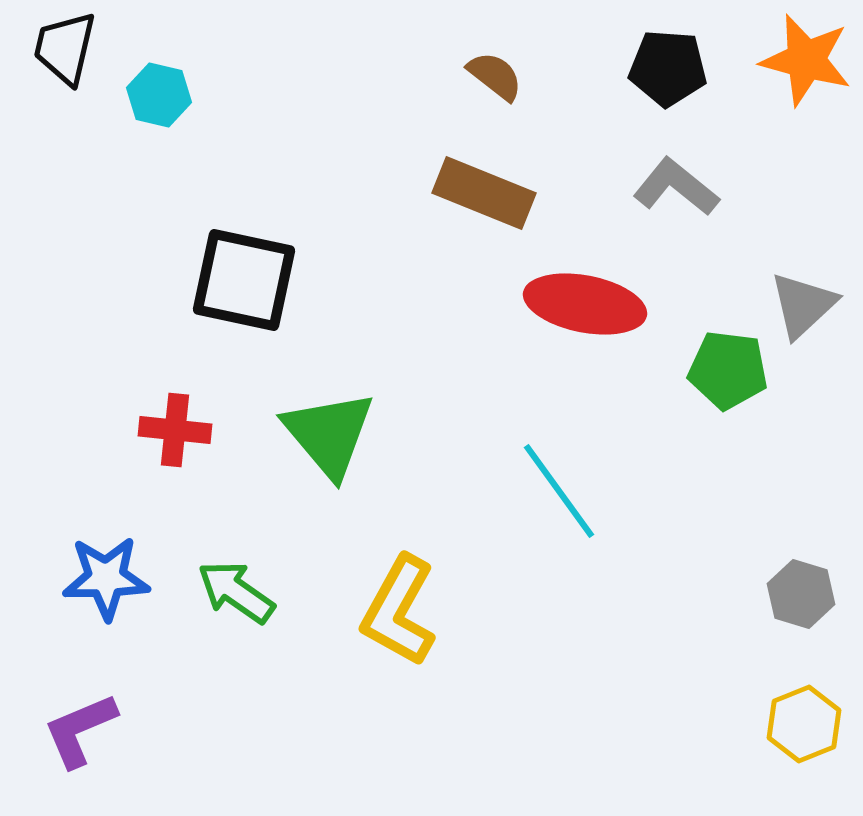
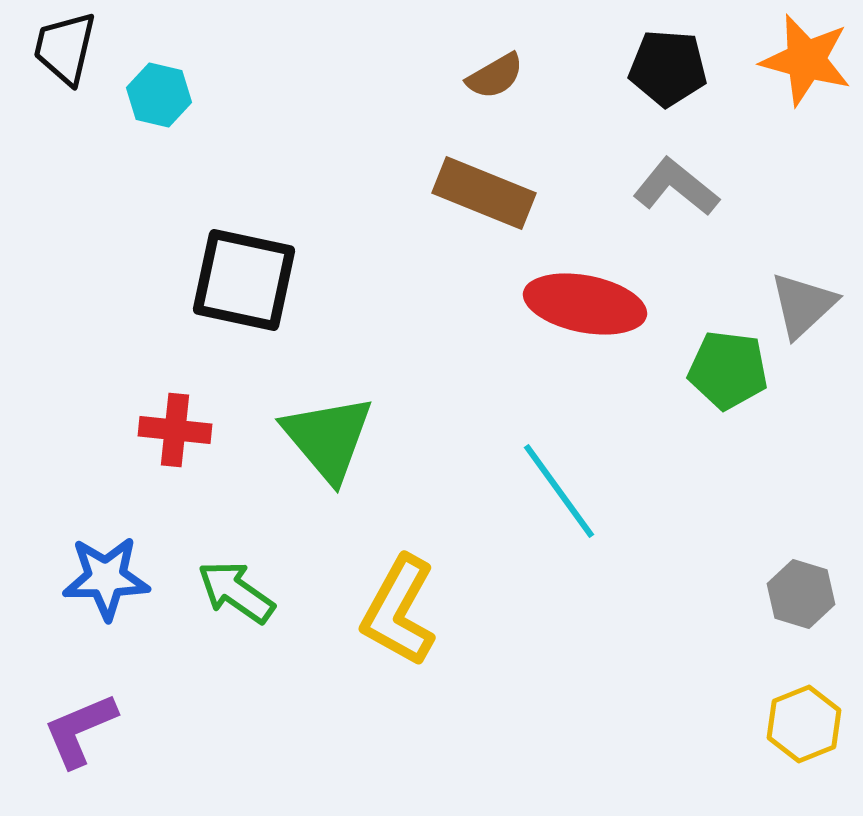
brown semicircle: rotated 112 degrees clockwise
green triangle: moved 1 px left, 4 px down
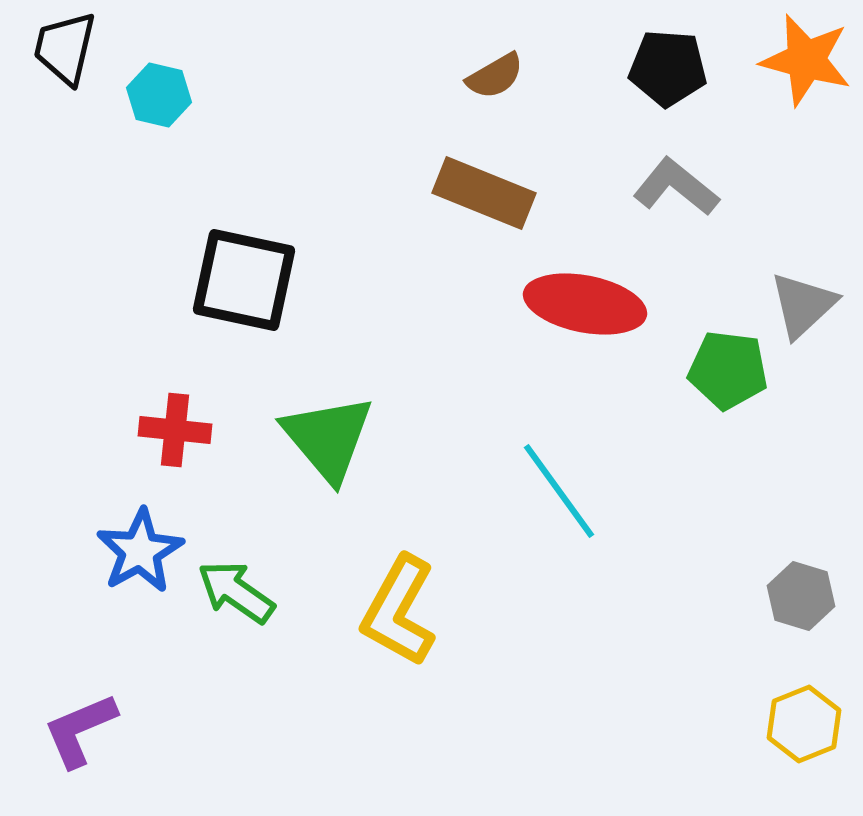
blue star: moved 34 px right, 27 px up; rotated 28 degrees counterclockwise
gray hexagon: moved 2 px down
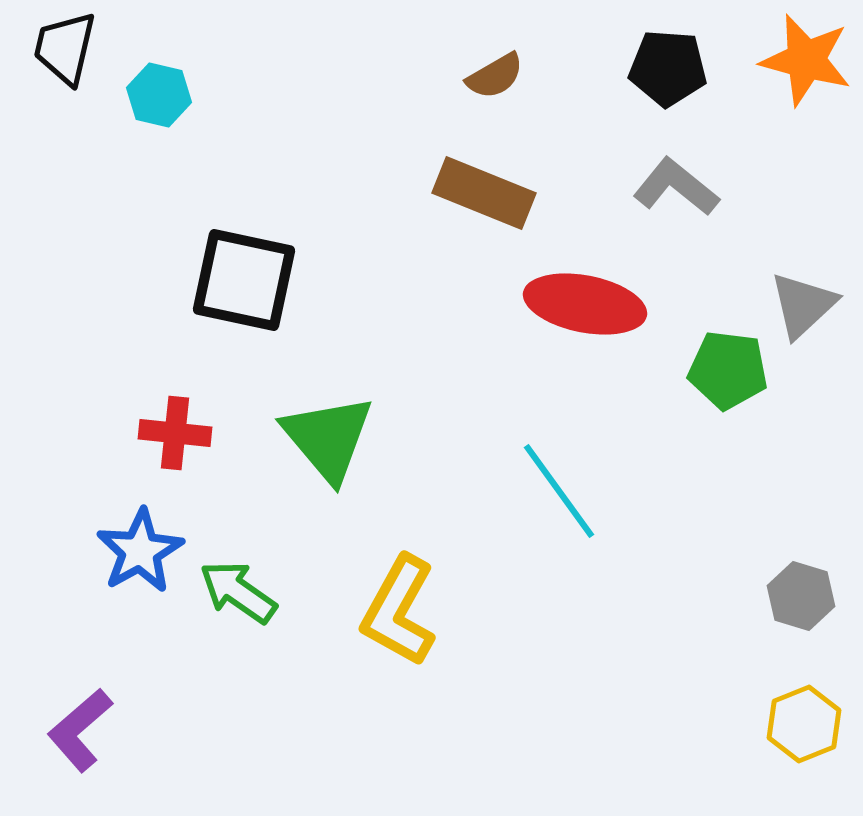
red cross: moved 3 px down
green arrow: moved 2 px right
purple L-shape: rotated 18 degrees counterclockwise
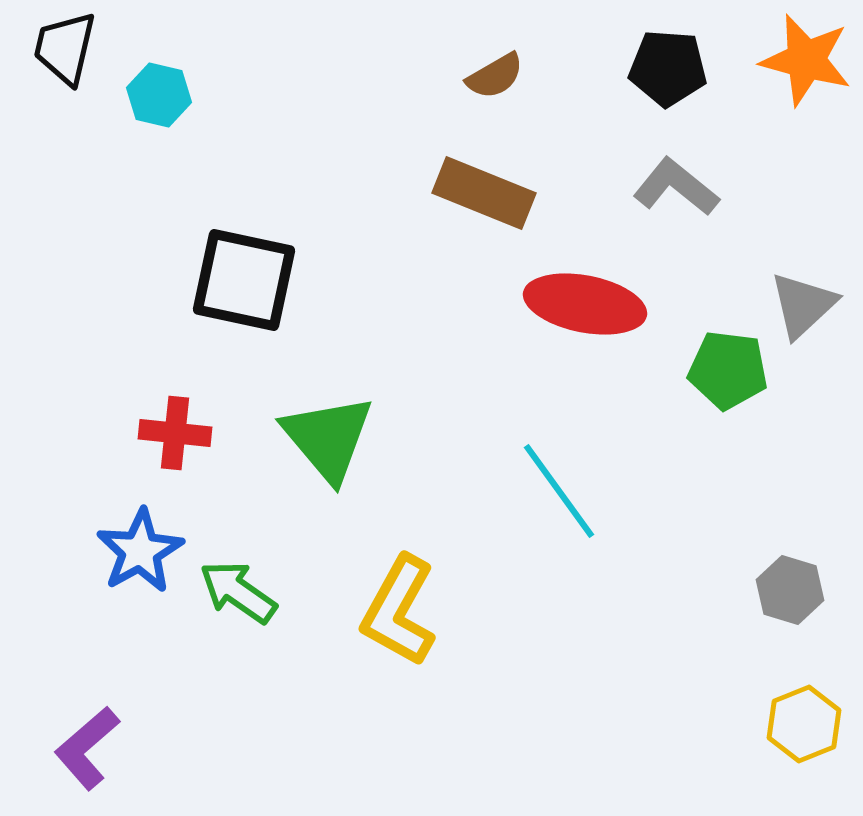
gray hexagon: moved 11 px left, 6 px up
purple L-shape: moved 7 px right, 18 px down
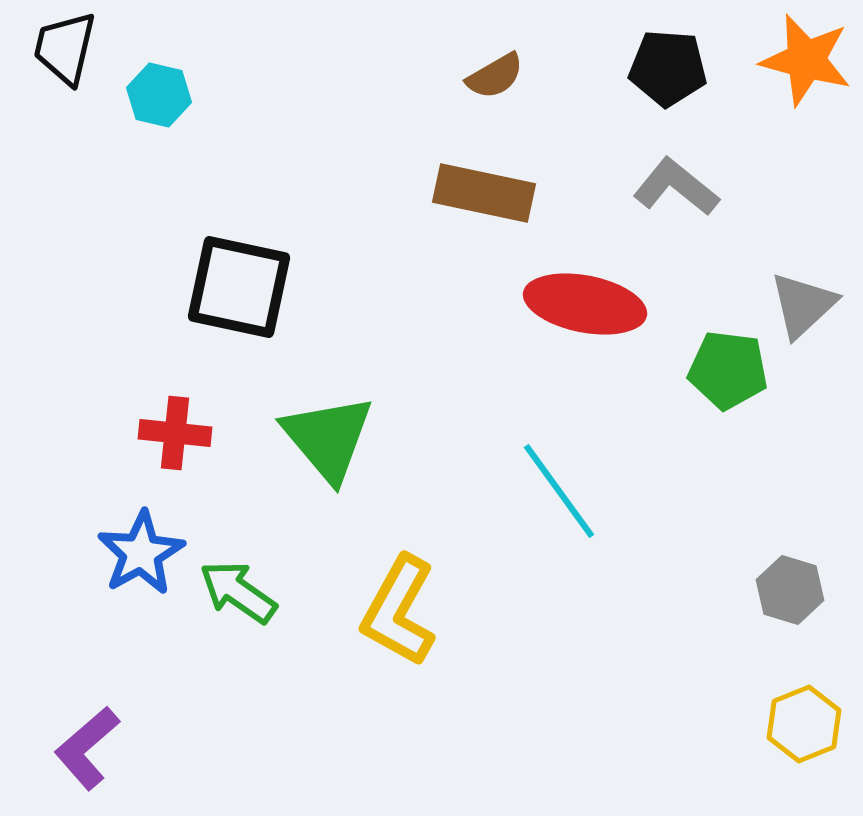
brown rectangle: rotated 10 degrees counterclockwise
black square: moved 5 px left, 7 px down
blue star: moved 1 px right, 2 px down
